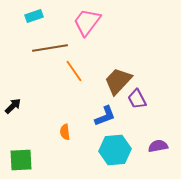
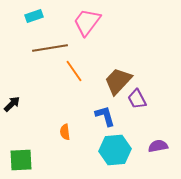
black arrow: moved 1 px left, 2 px up
blue L-shape: rotated 85 degrees counterclockwise
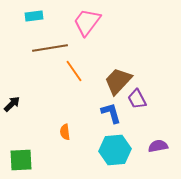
cyan rectangle: rotated 12 degrees clockwise
blue L-shape: moved 6 px right, 3 px up
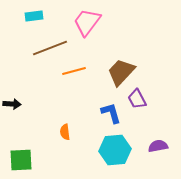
brown line: rotated 12 degrees counterclockwise
orange line: rotated 70 degrees counterclockwise
brown trapezoid: moved 3 px right, 9 px up
black arrow: rotated 48 degrees clockwise
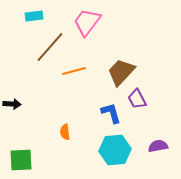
brown line: moved 1 px up; rotated 28 degrees counterclockwise
